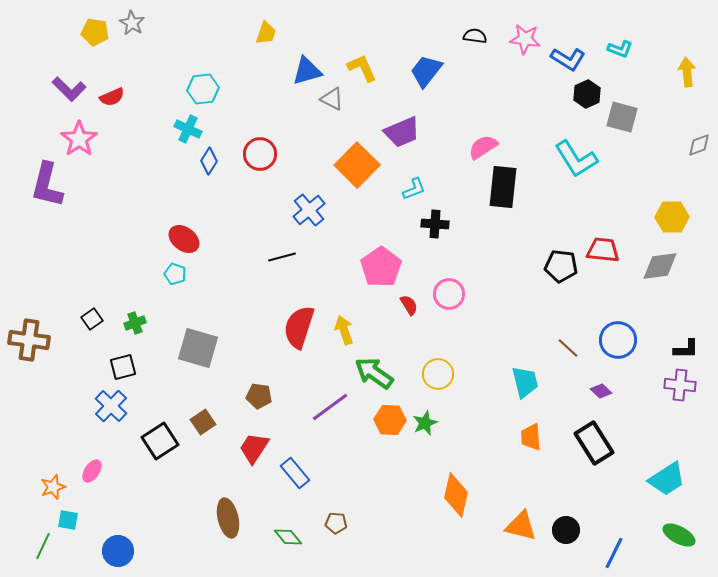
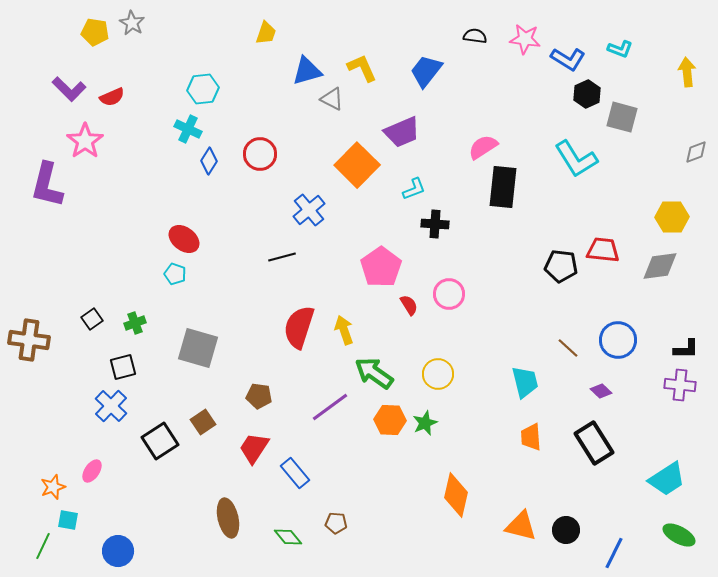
pink star at (79, 139): moved 6 px right, 2 px down
gray diamond at (699, 145): moved 3 px left, 7 px down
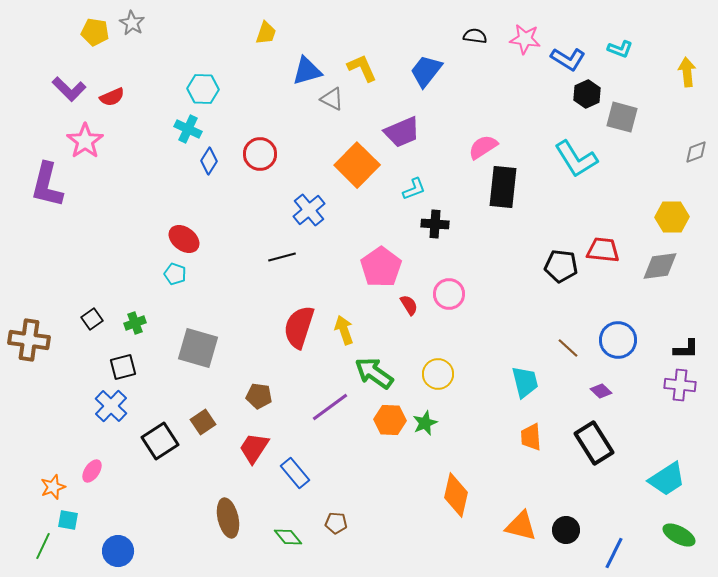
cyan hexagon at (203, 89): rotated 8 degrees clockwise
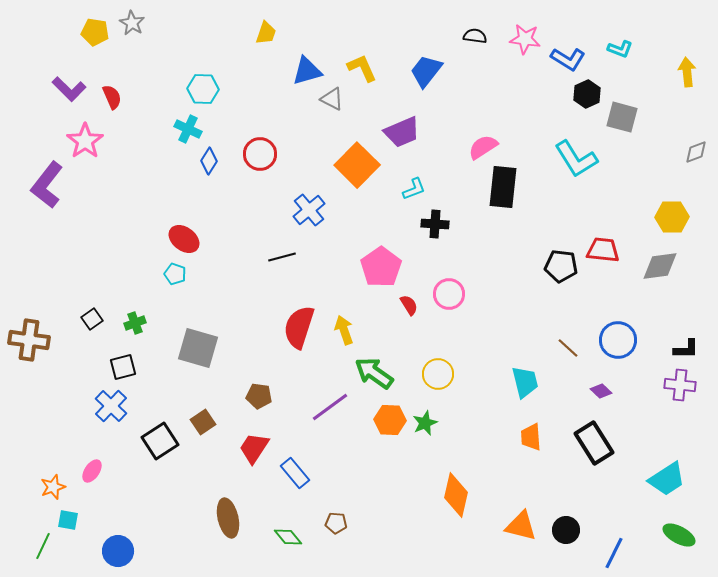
red semicircle at (112, 97): rotated 90 degrees counterclockwise
purple L-shape at (47, 185): rotated 24 degrees clockwise
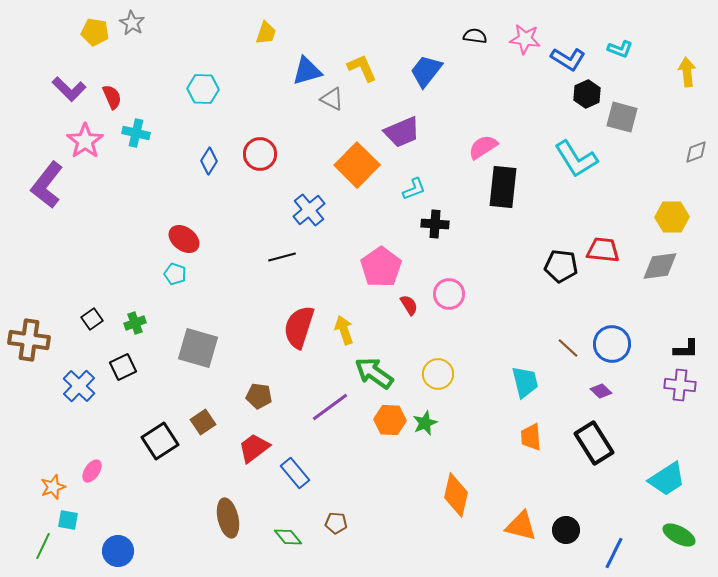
cyan cross at (188, 129): moved 52 px left, 4 px down; rotated 12 degrees counterclockwise
blue circle at (618, 340): moved 6 px left, 4 px down
black square at (123, 367): rotated 12 degrees counterclockwise
blue cross at (111, 406): moved 32 px left, 20 px up
red trapezoid at (254, 448): rotated 20 degrees clockwise
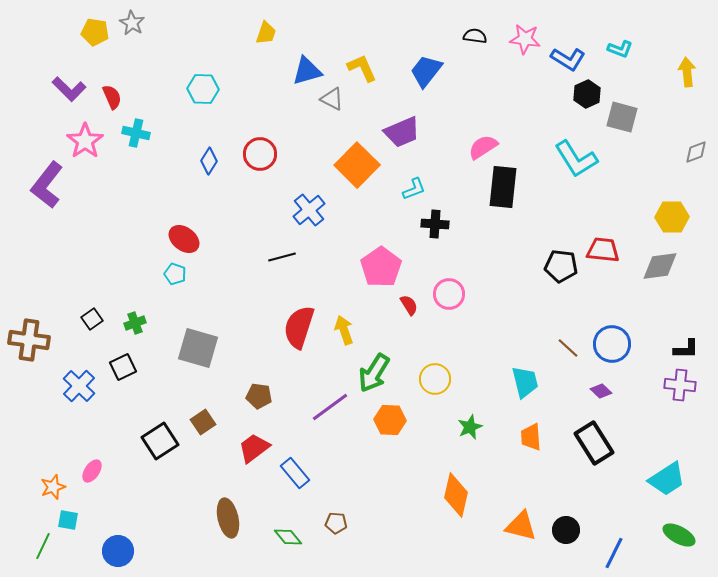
green arrow at (374, 373): rotated 93 degrees counterclockwise
yellow circle at (438, 374): moved 3 px left, 5 px down
green star at (425, 423): moved 45 px right, 4 px down
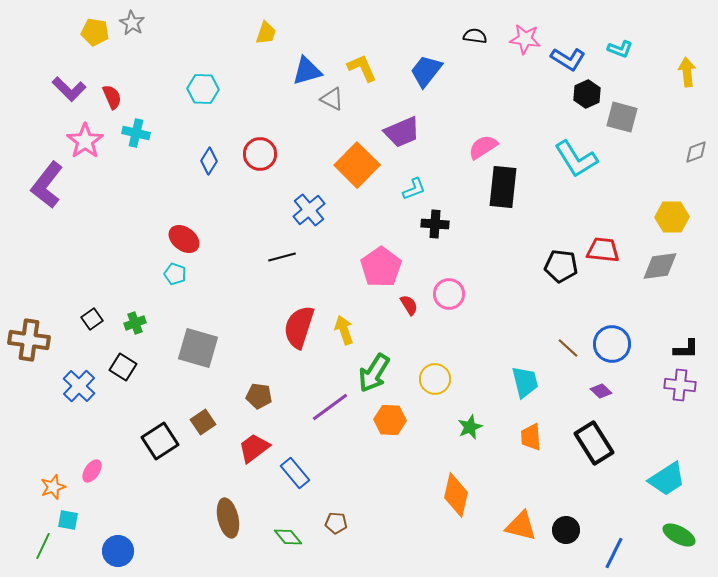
black square at (123, 367): rotated 32 degrees counterclockwise
